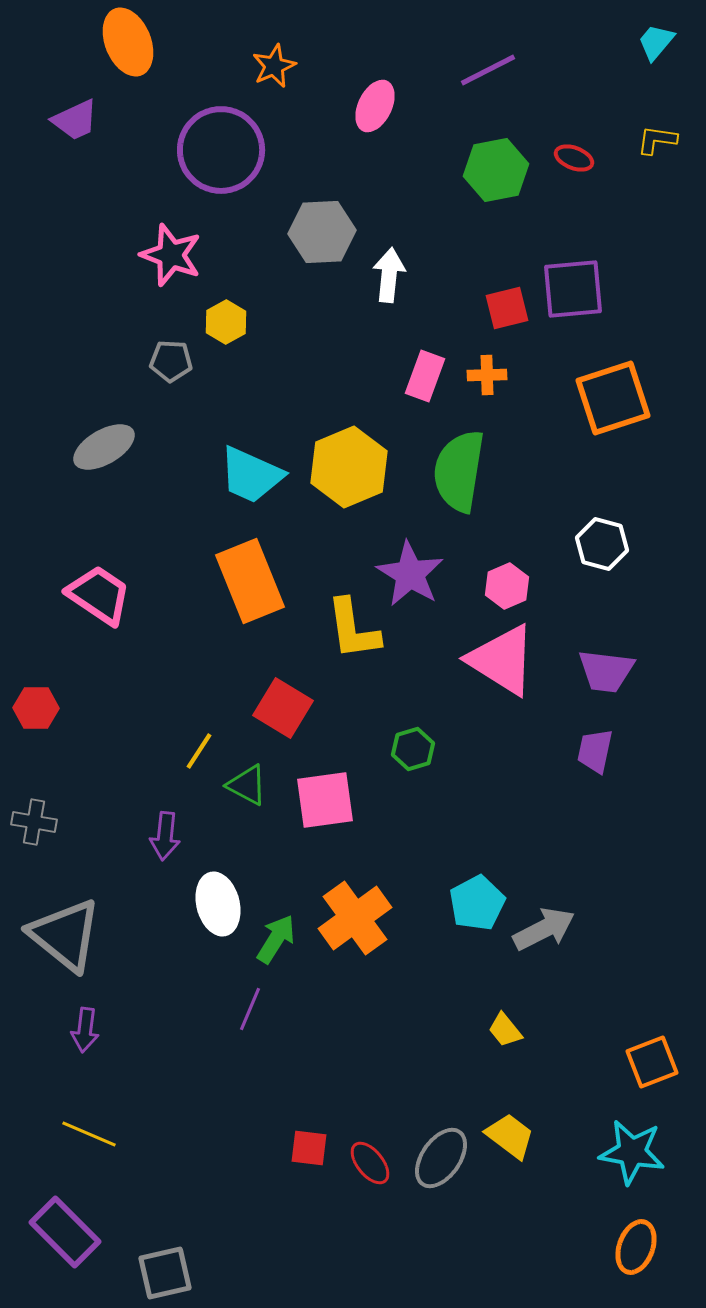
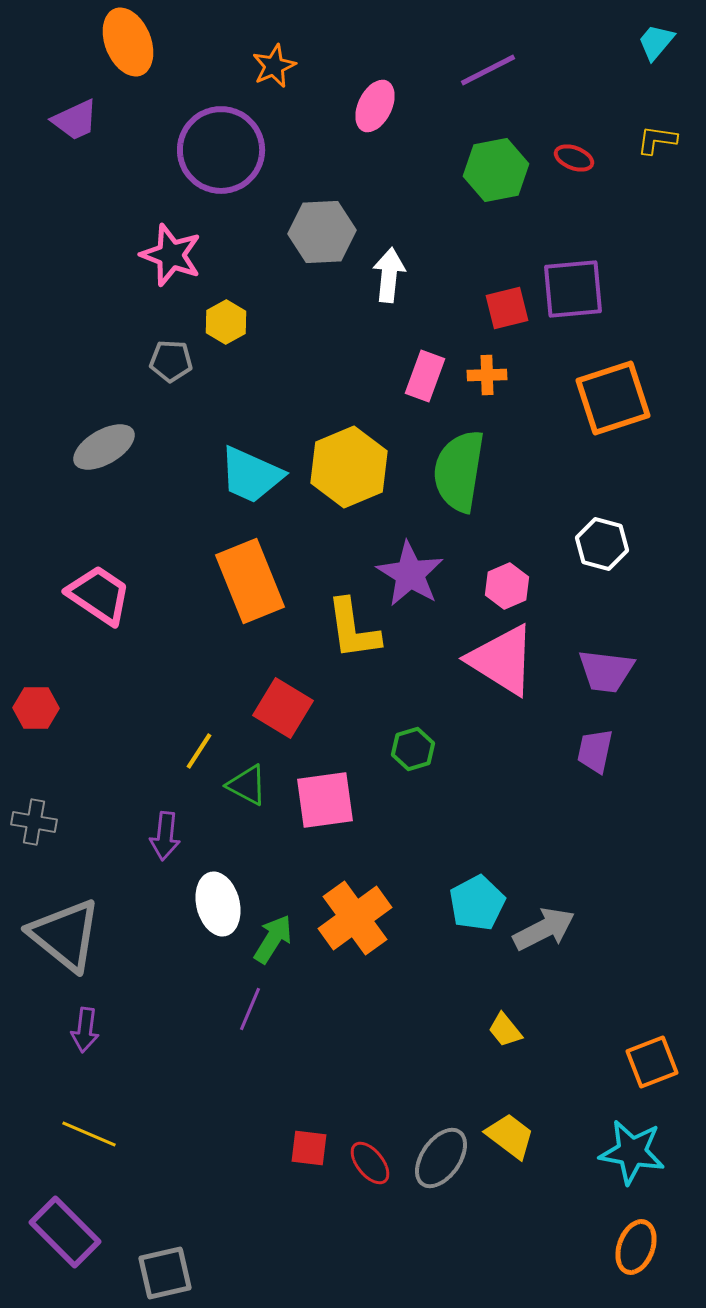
green arrow at (276, 939): moved 3 px left
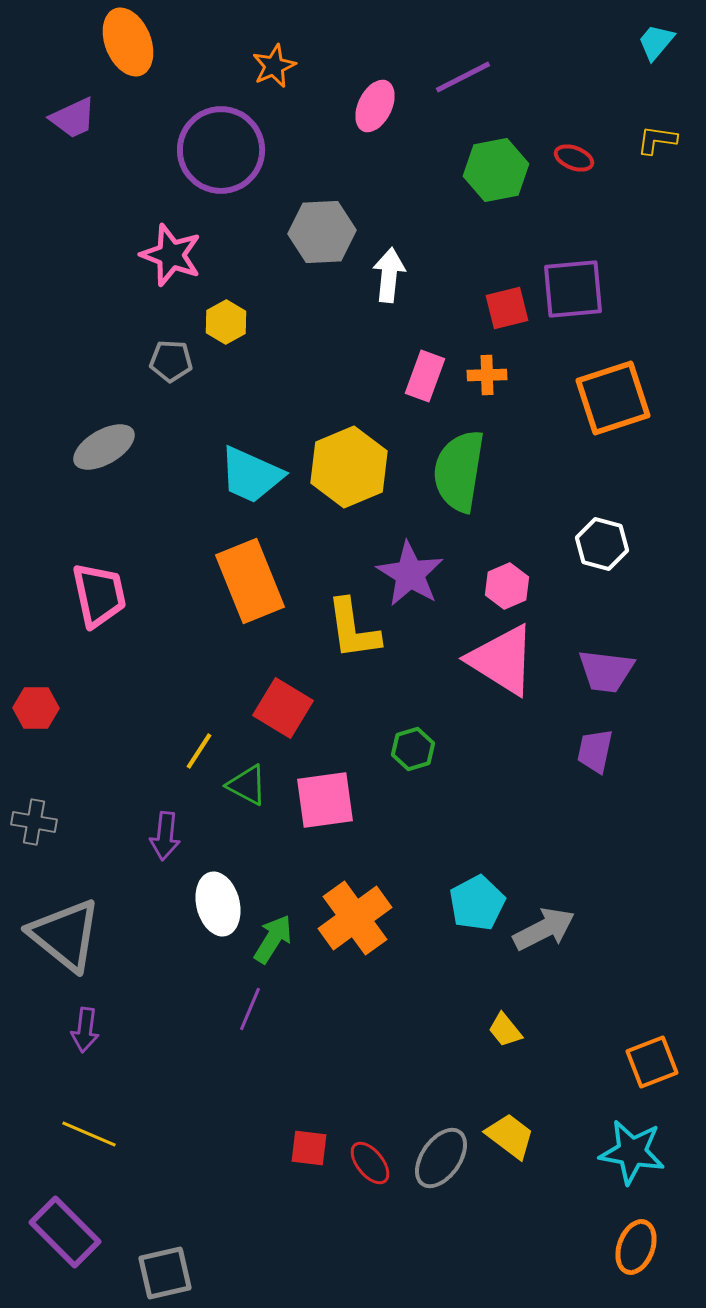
purple line at (488, 70): moved 25 px left, 7 px down
purple trapezoid at (75, 120): moved 2 px left, 2 px up
pink trapezoid at (99, 595): rotated 44 degrees clockwise
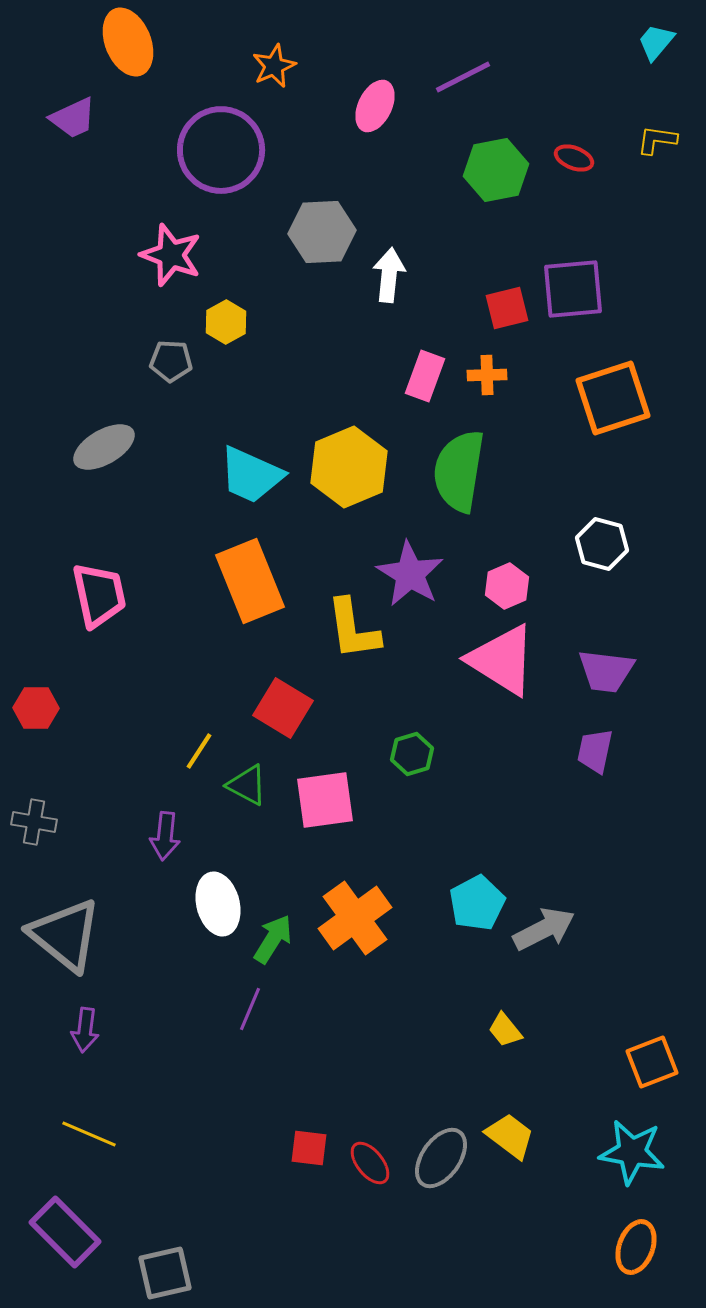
green hexagon at (413, 749): moved 1 px left, 5 px down
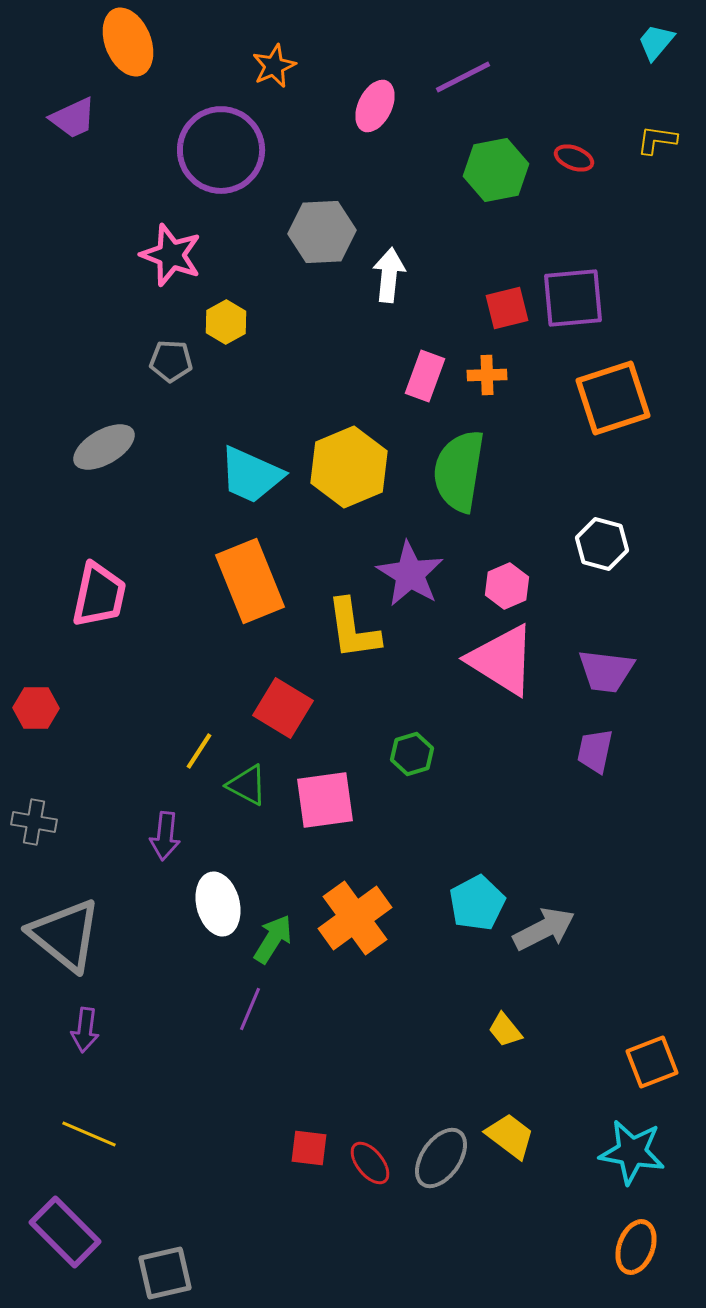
purple square at (573, 289): moved 9 px down
pink trapezoid at (99, 595): rotated 24 degrees clockwise
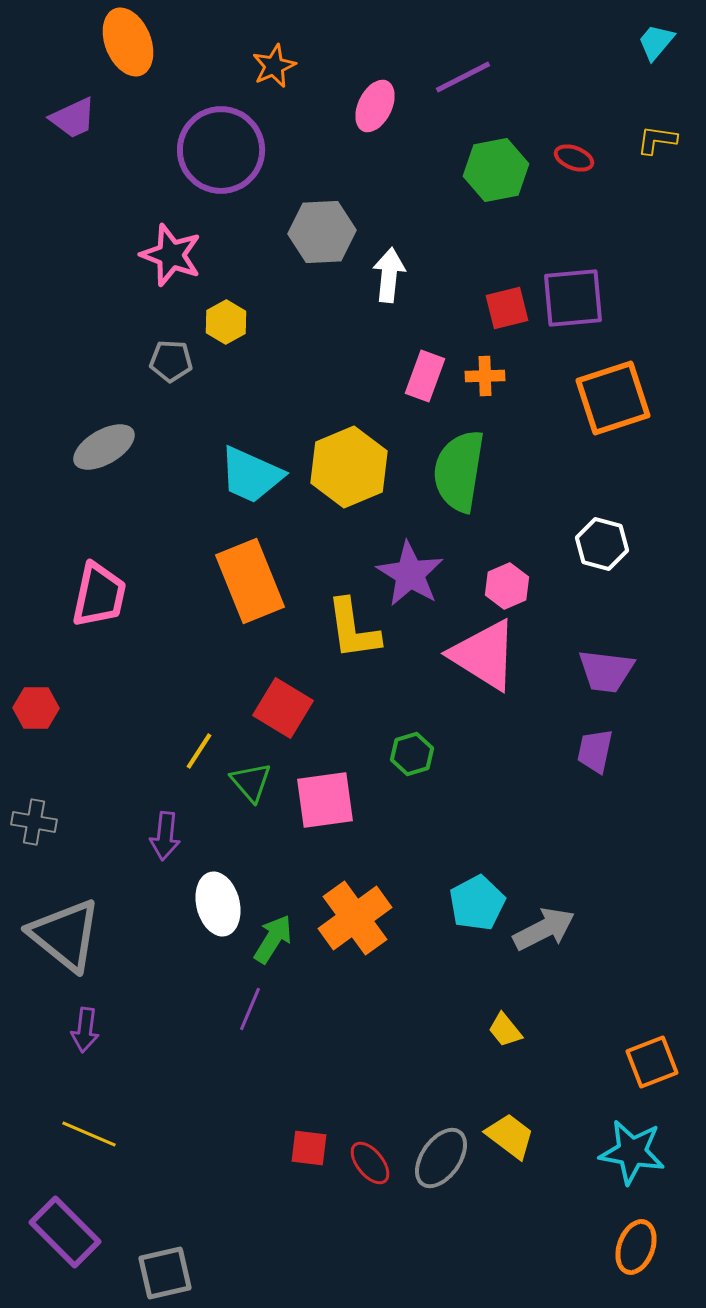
orange cross at (487, 375): moved 2 px left, 1 px down
pink triangle at (502, 660): moved 18 px left, 5 px up
green triangle at (247, 785): moved 4 px right, 3 px up; rotated 21 degrees clockwise
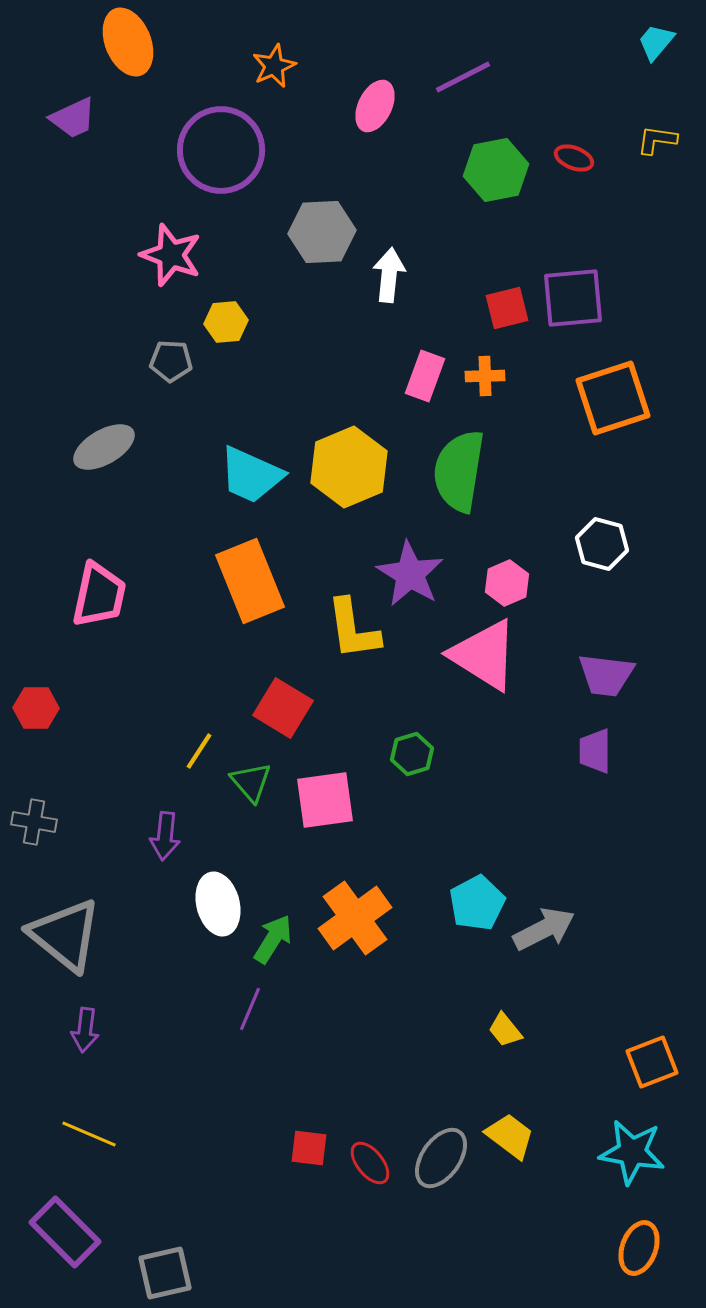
yellow hexagon at (226, 322): rotated 24 degrees clockwise
pink hexagon at (507, 586): moved 3 px up
purple trapezoid at (606, 671): moved 4 px down
purple trapezoid at (595, 751): rotated 12 degrees counterclockwise
orange ellipse at (636, 1247): moved 3 px right, 1 px down
